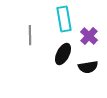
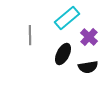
cyan rectangle: moved 3 px right, 1 px up; rotated 60 degrees clockwise
purple cross: moved 1 px down
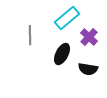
black ellipse: moved 1 px left
black semicircle: moved 2 px down; rotated 18 degrees clockwise
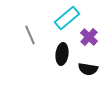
gray line: rotated 24 degrees counterclockwise
black ellipse: rotated 20 degrees counterclockwise
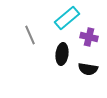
purple cross: rotated 30 degrees counterclockwise
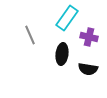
cyan rectangle: rotated 15 degrees counterclockwise
